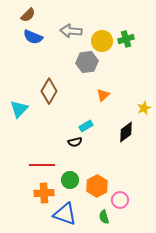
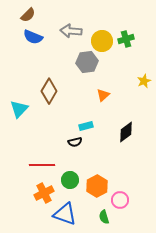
yellow star: moved 27 px up
cyan rectangle: rotated 16 degrees clockwise
orange cross: rotated 24 degrees counterclockwise
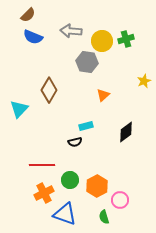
gray hexagon: rotated 15 degrees clockwise
brown diamond: moved 1 px up
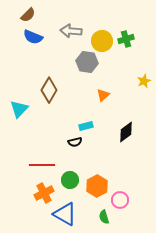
blue triangle: rotated 10 degrees clockwise
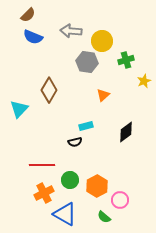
green cross: moved 21 px down
green semicircle: rotated 32 degrees counterclockwise
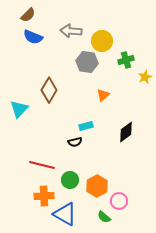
yellow star: moved 1 px right, 4 px up
red line: rotated 15 degrees clockwise
orange cross: moved 3 px down; rotated 24 degrees clockwise
pink circle: moved 1 px left, 1 px down
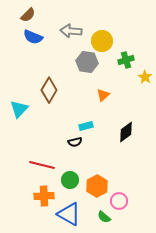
yellow star: rotated 16 degrees counterclockwise
blue triangle: moved 4 px right
